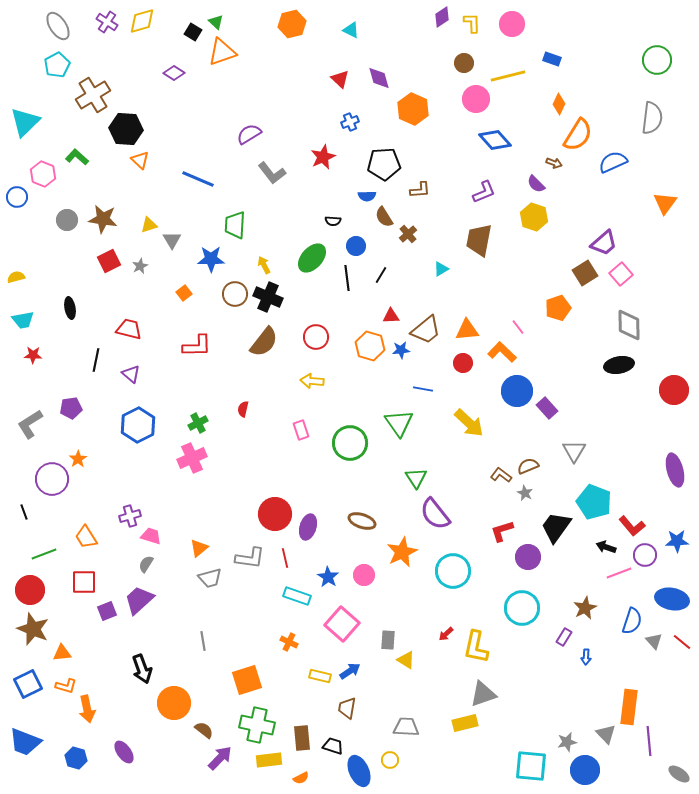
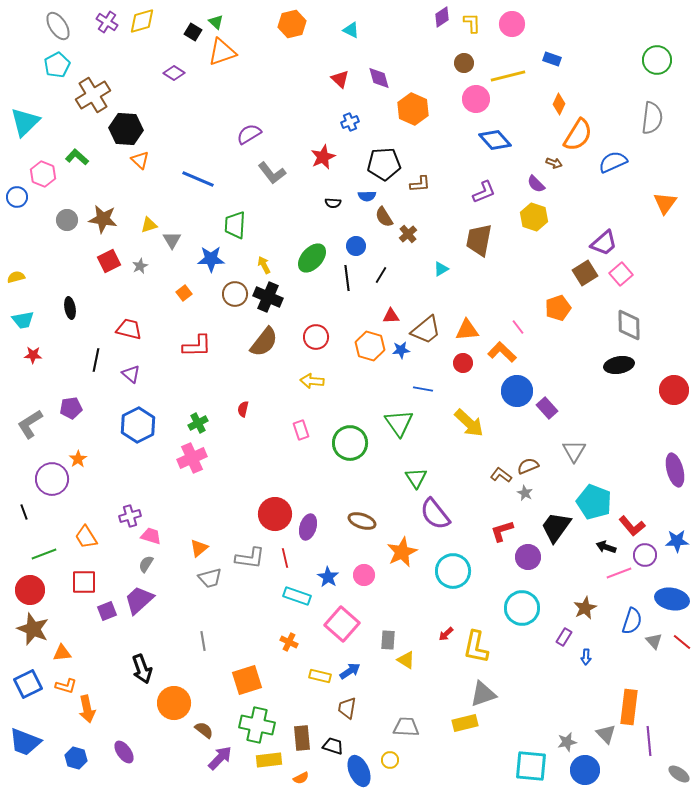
brown L-shape at (420, 190): moved 6 px up
black semicircle at (333, 221): moved 18 px up
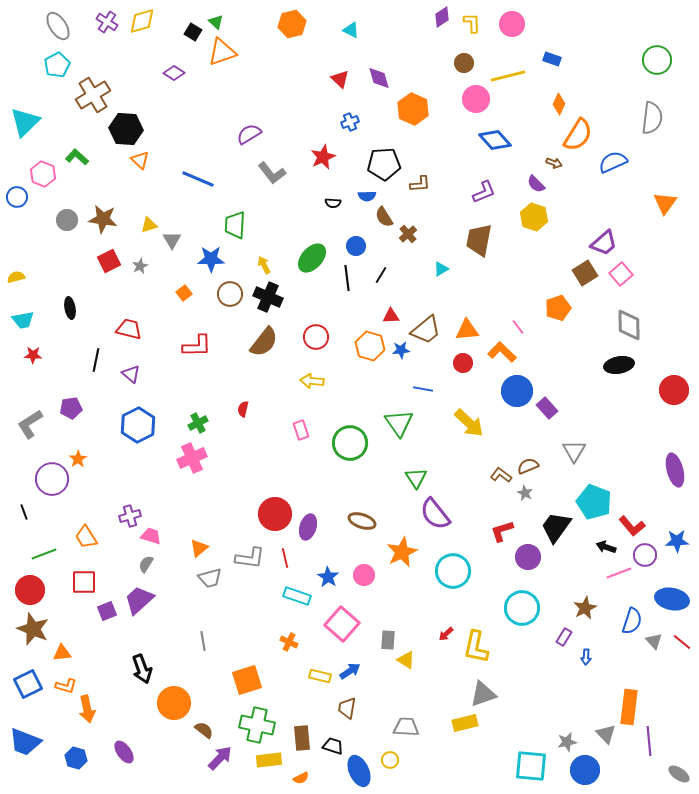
brown circle at (235, 294): moved 5 px left
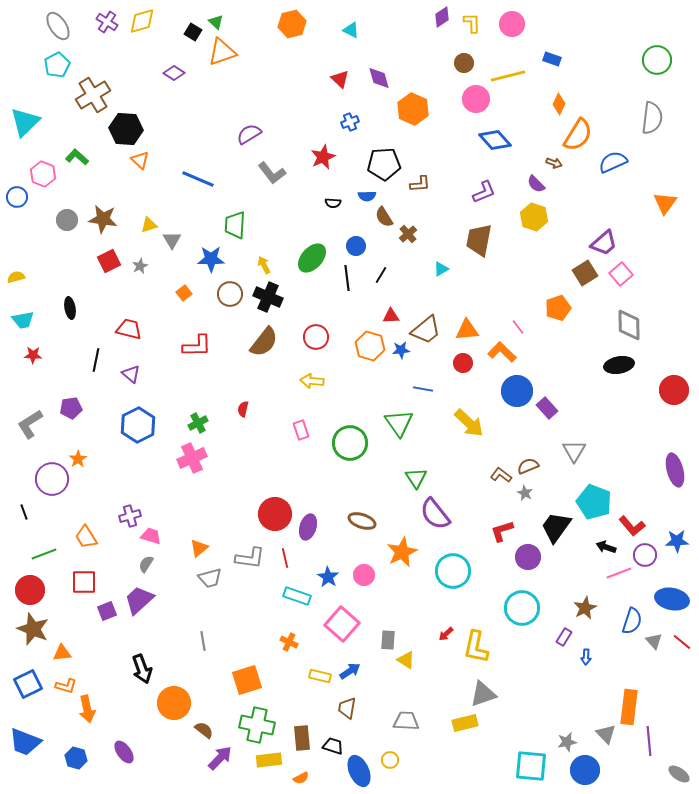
gray trapezoid at (406, 727): moved 6 px up
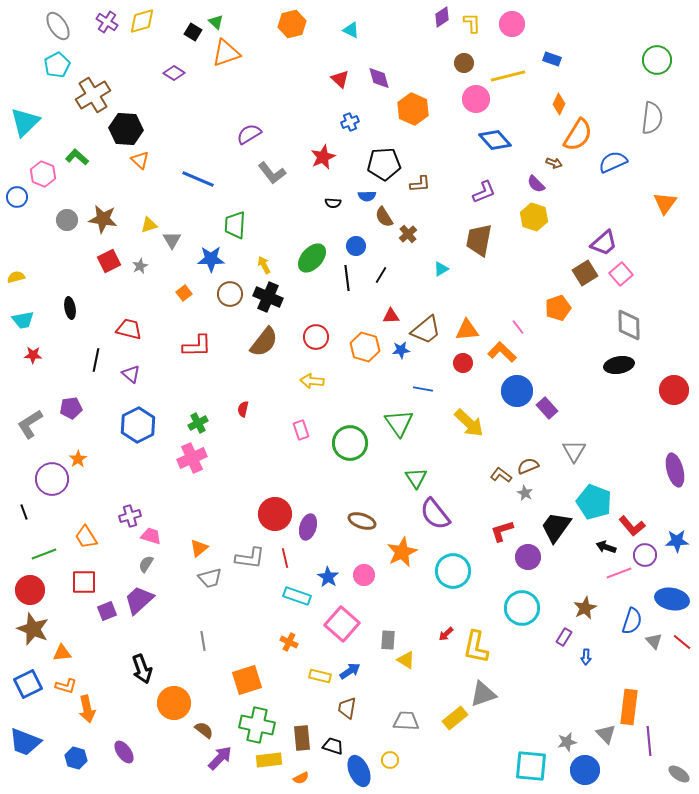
orange triangle at (222, 52): moved 4 px right, 1 px down
orange hexagon at (370, 346): moved 5 px left, 1 px down
yellow rectangle at (465, 723): moved 10 px left, 5 px up; rotated 25 degrees counterclockwise
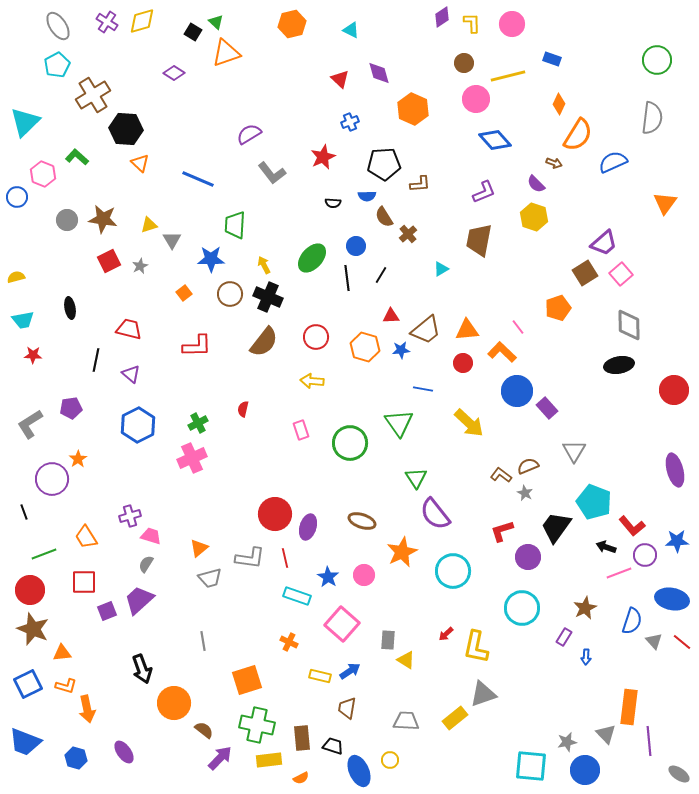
purple diamond at (379, 78): moved 5 px up
orange triangle at (140, 160): moved 3 px down
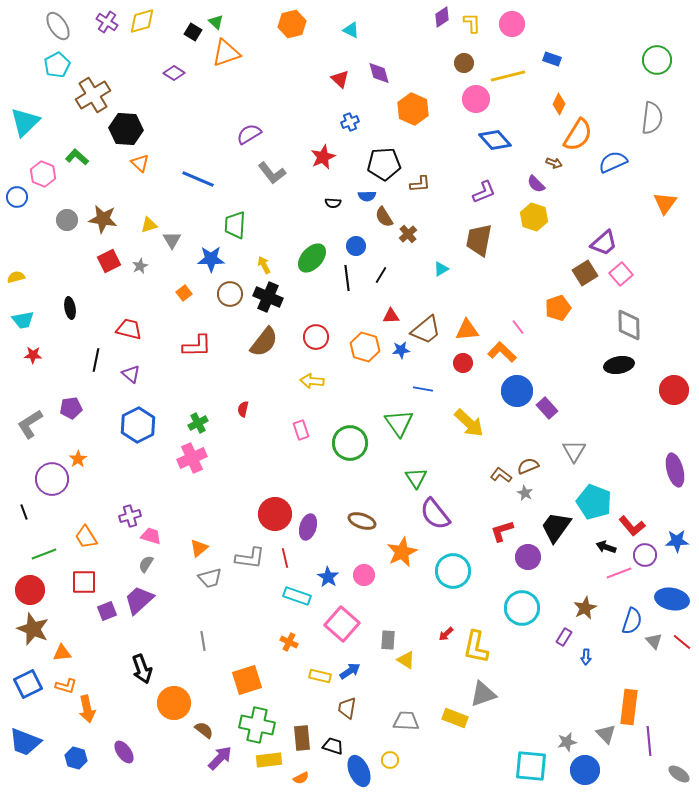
yellow rectangle at (455, 718): rotated 60 degrees clockwise
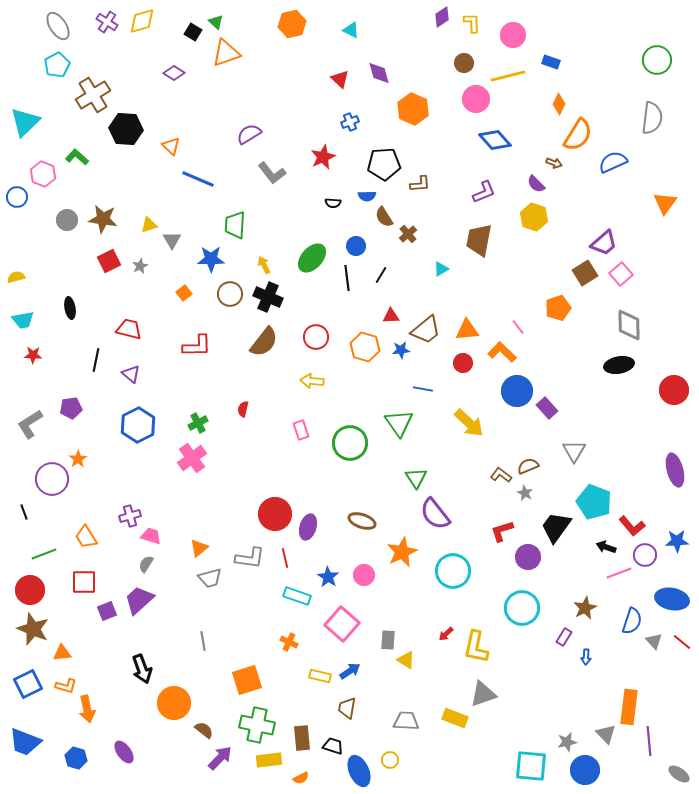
pink circle at (512, 24): moved 1 px right, 11 px down
blue rectangle at (552, 59): moved 1 px left, 3 px down
orange triangle at (140, 163): moved 31 px right, 17 px up
pink cross at (192, 458): rotated 12 degrees counterclockwise
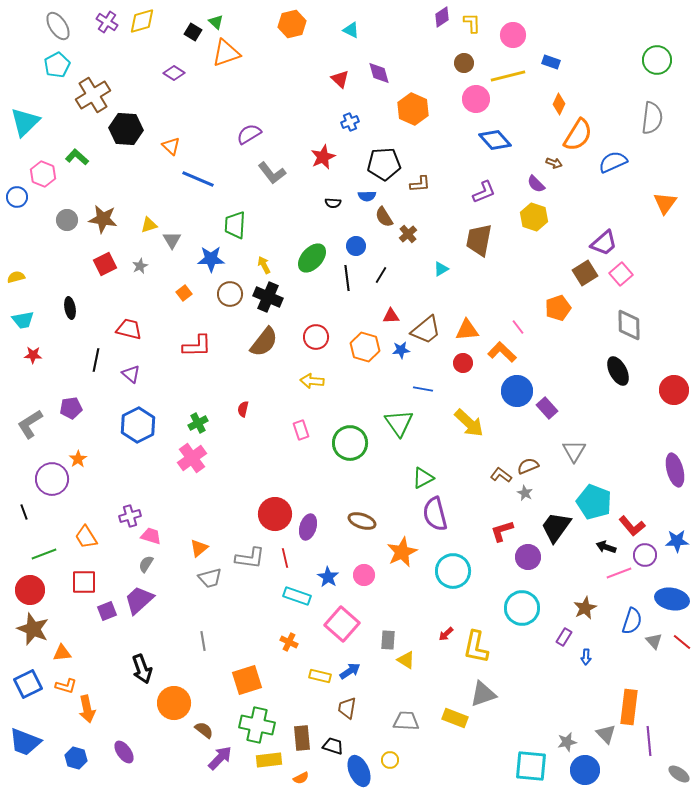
red square at (109, 261): moved 4 px left, 3 px down
black ellipse at (619, 365): moved 1 px left, 6 px down; rotated 72 degrees clockwise
green triangle at (416, 478): moved 7 px right; rotated 35 degrees clockwise
purple semicircle at (435, 514): rotated 24 degrees clockwise
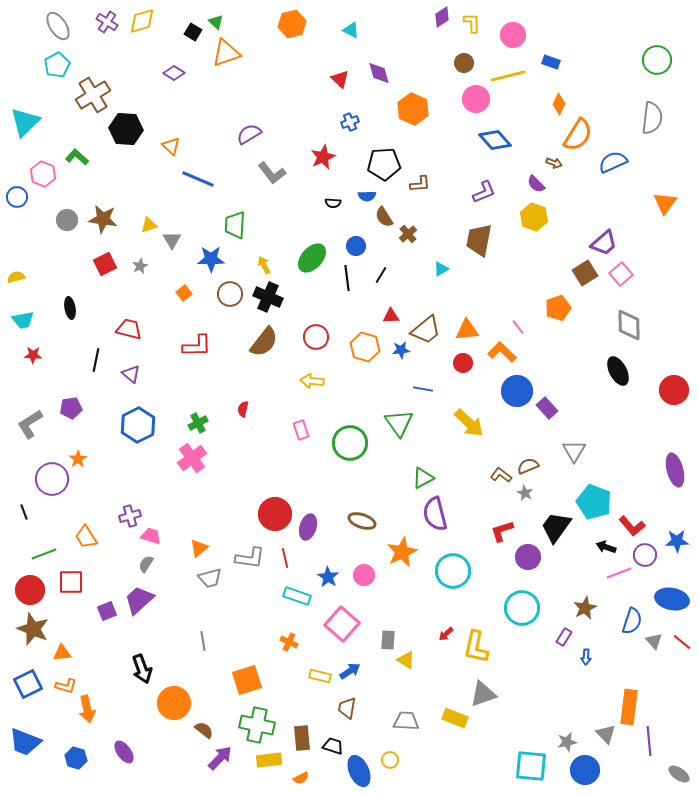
red square at (84, 582): moved 13 px left
